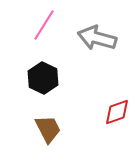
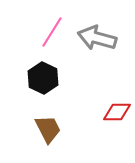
pink line: moved 8 px right, 7 px down
red diamond: rotated 20 degrees clockwise
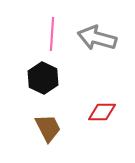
pink line: moved 2 px down; rotated 28 degrees counterclockwise
red diamond: moved 15 px left
brown trapezoid: moved 1 px up
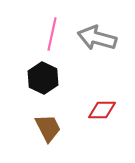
pink line: rotated 8 degrees clockwise
red diamond: moved 2 px up
